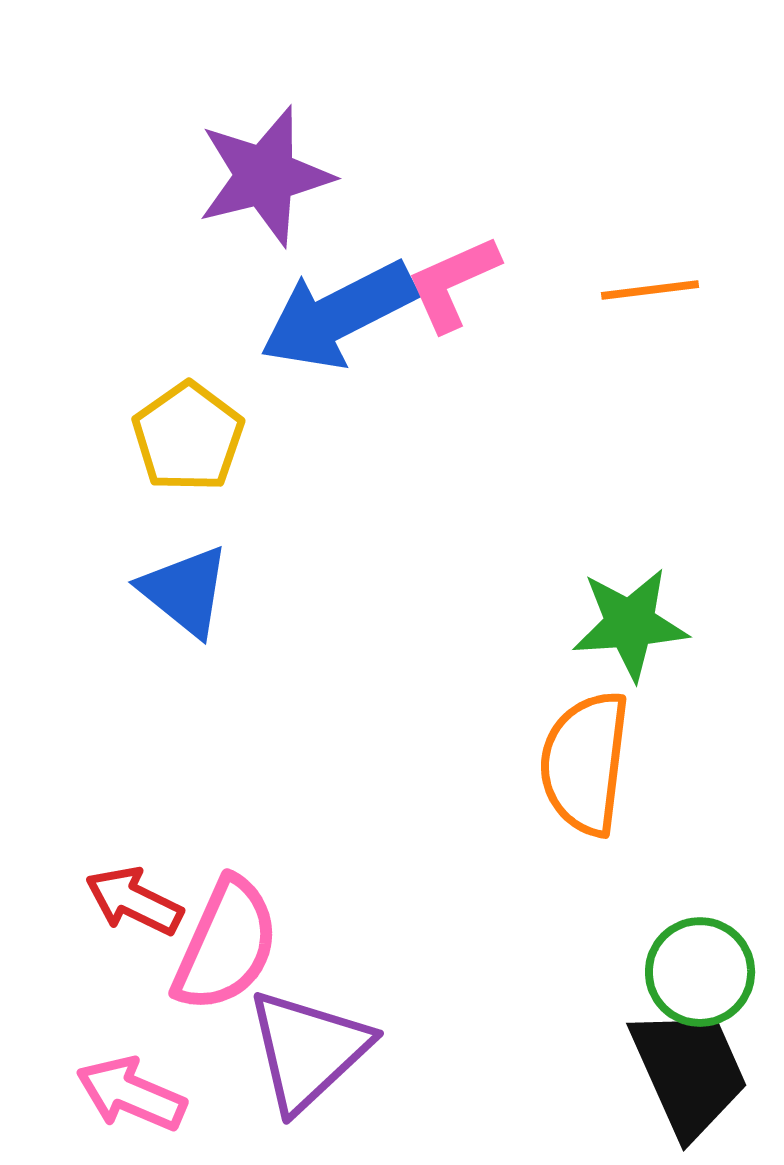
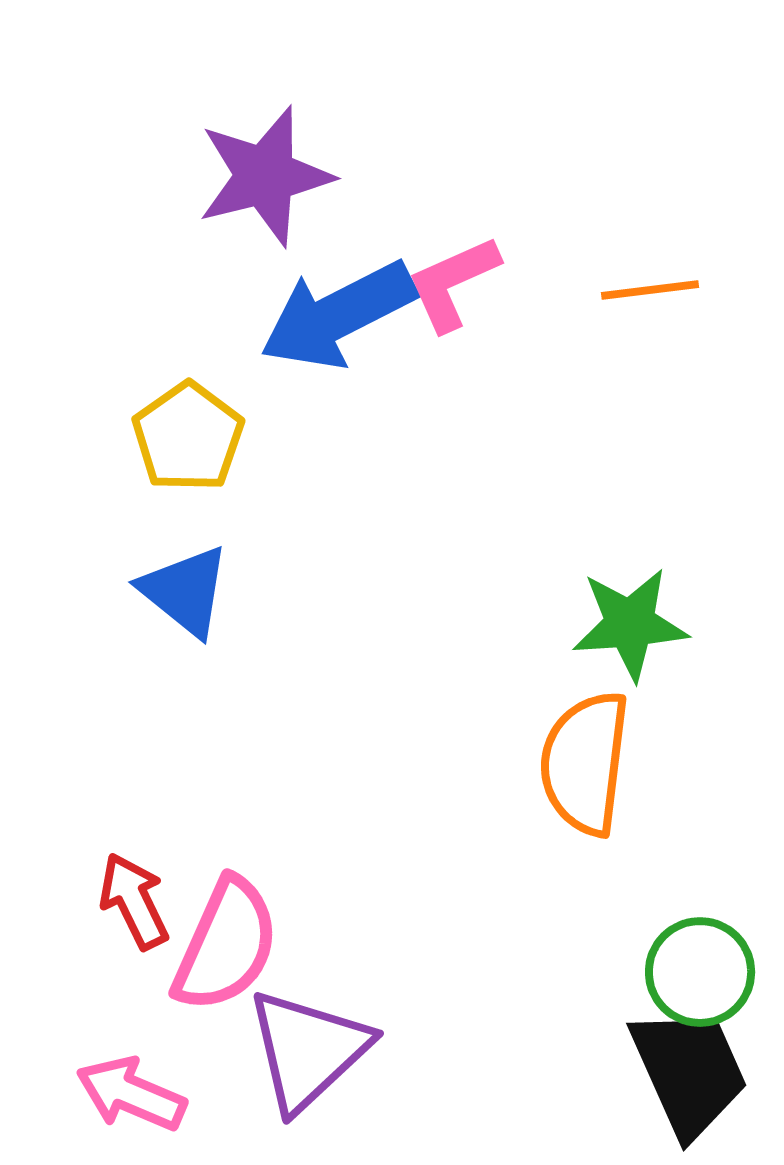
red arrow: rotated 38 degrees clockwise
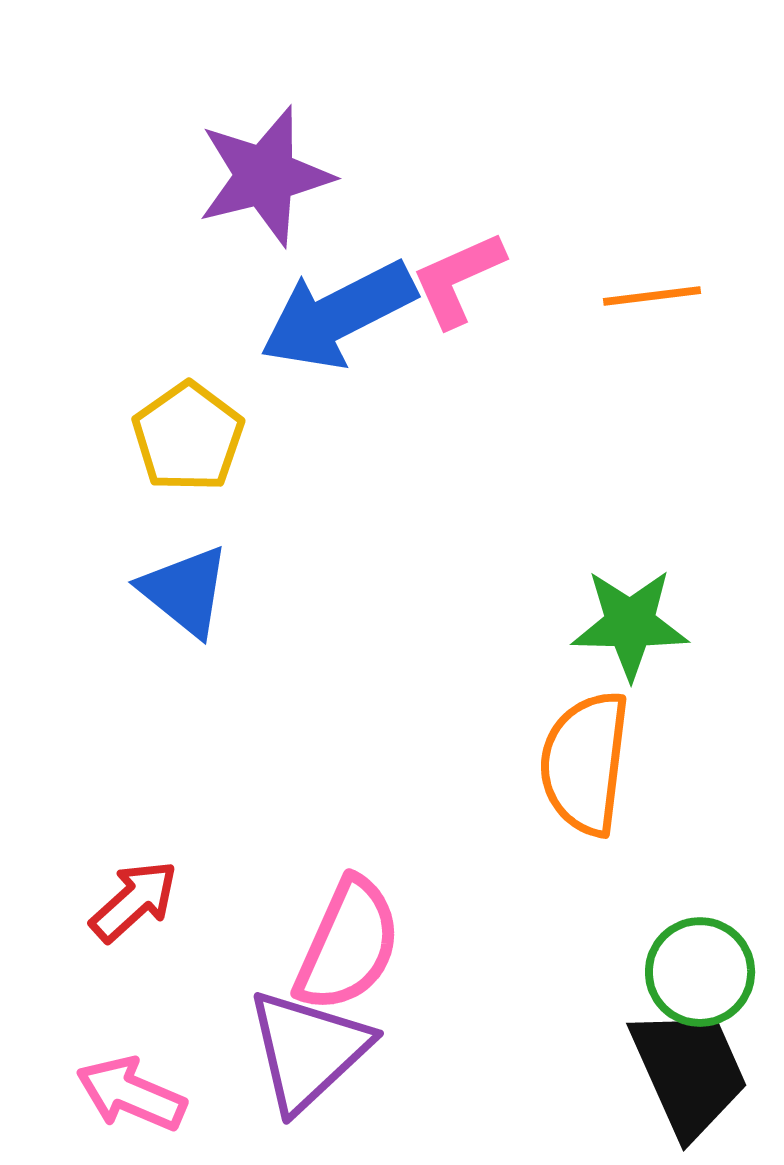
pink L-shape: moved 5 px right, 4 px up
orange line: moved 2 px right, 6 px down
green star: rotated 5 degrees clockwise
red arrow: rotated 74 degrees clockwise
pink semicircle: moved 122 px right
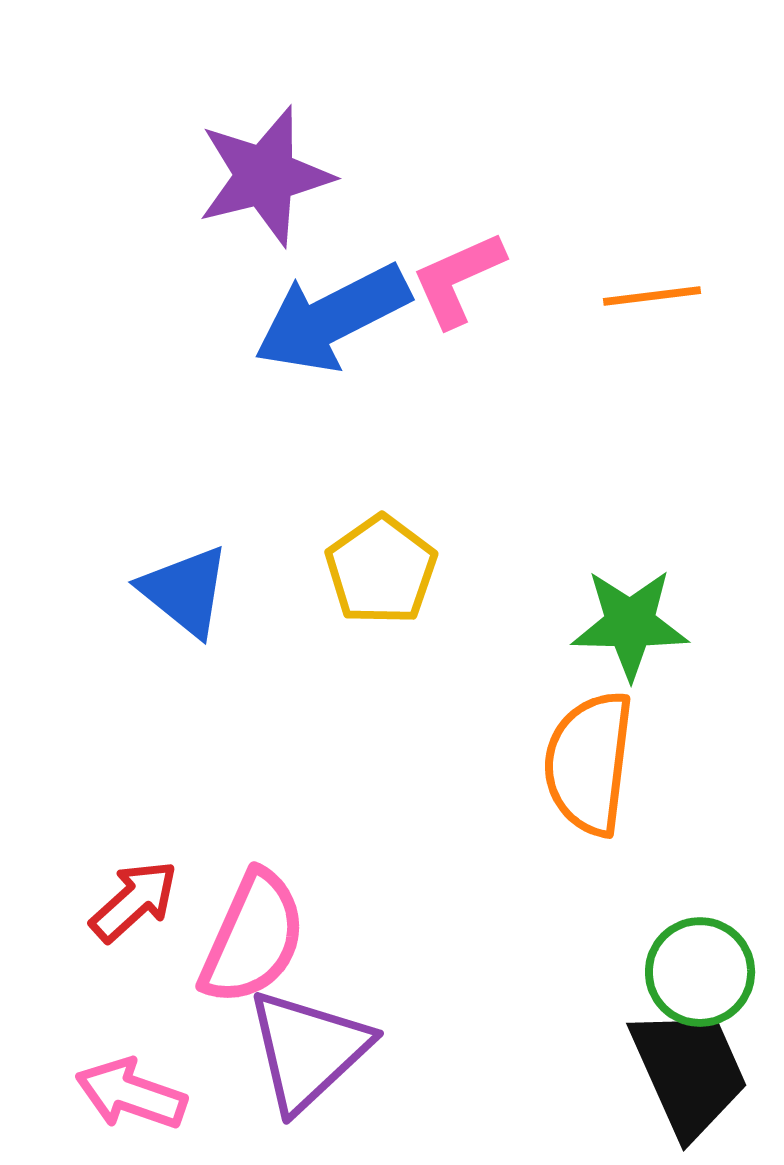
blue arrow: moved 6 px left, 3 px down
yellow pentagon: moved 193 px right, 133 px down
orange semicircle: moved 4 px right
pink semicircle: moved 95 px left, 7 px up
pink arrow: rotated 4 degrees counterclockwise
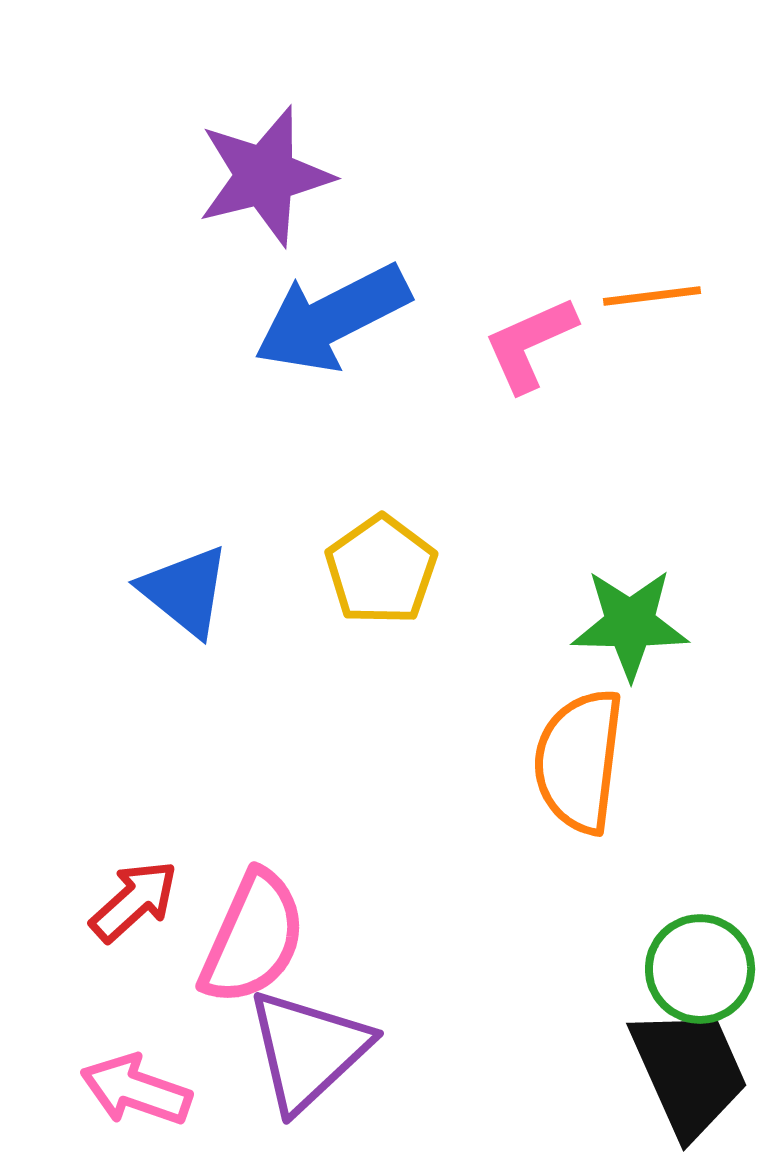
pink L-shape: moved 72 px right, 65 px down
orange semicircle: moved 10 px left, 2 px up
green circle: moved 3 px up
pink arrow: moved 5 px right, 4 px up
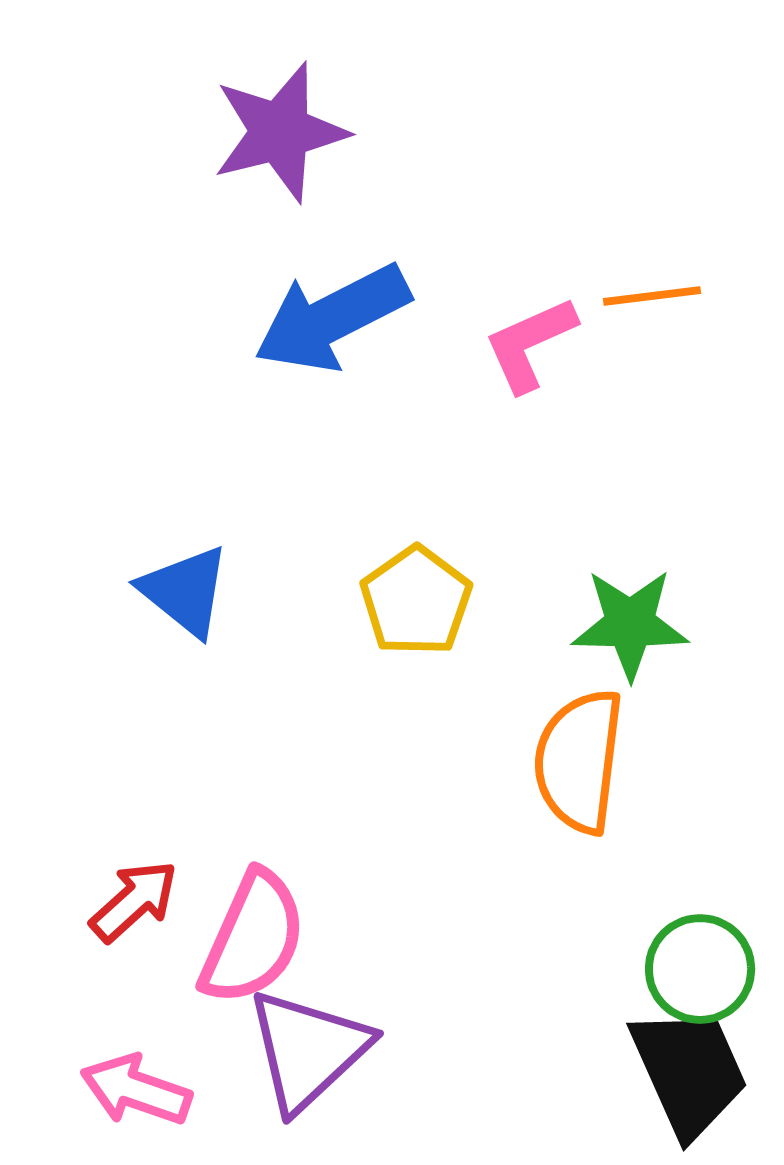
purple star: moved 15 px right, 44 px up
yellow pentagon: moved 35 px right, 31 px down
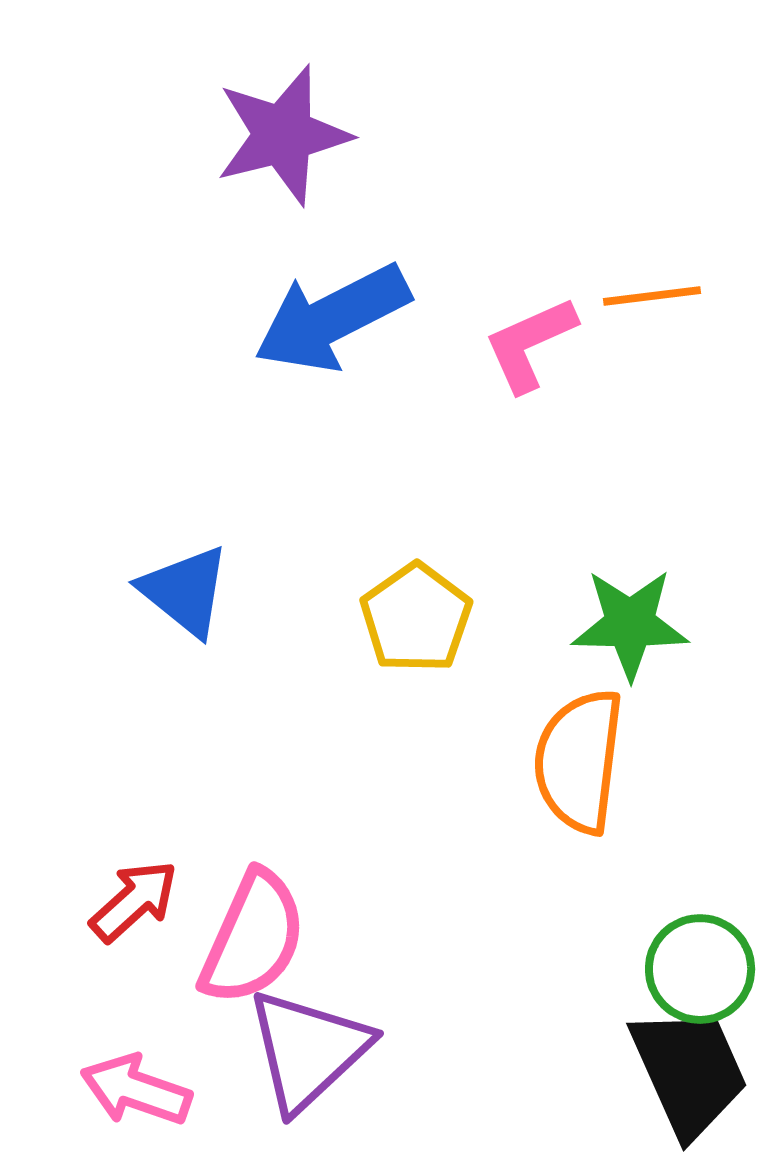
purple star: moved 3 px right, 3 px down
yellow pentagon: moved 17 px down
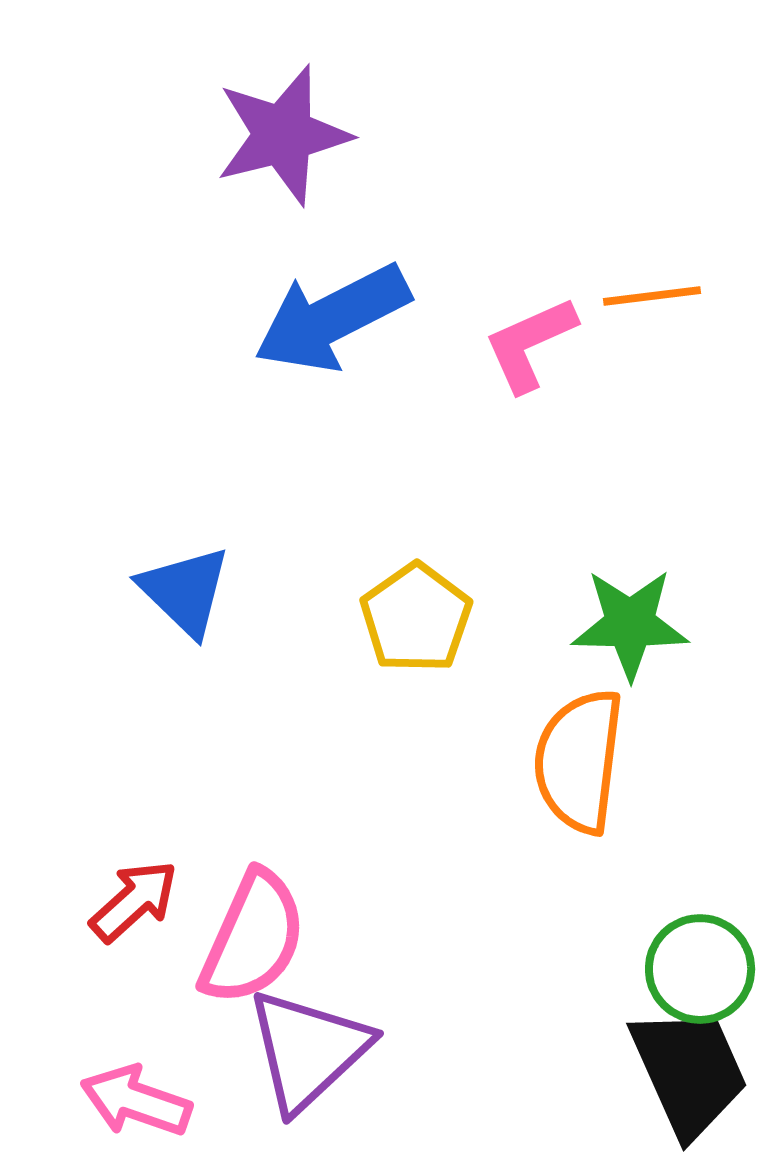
blue triangle: rotated 5 degrees clockwise
pink arrow: moved 11 px down
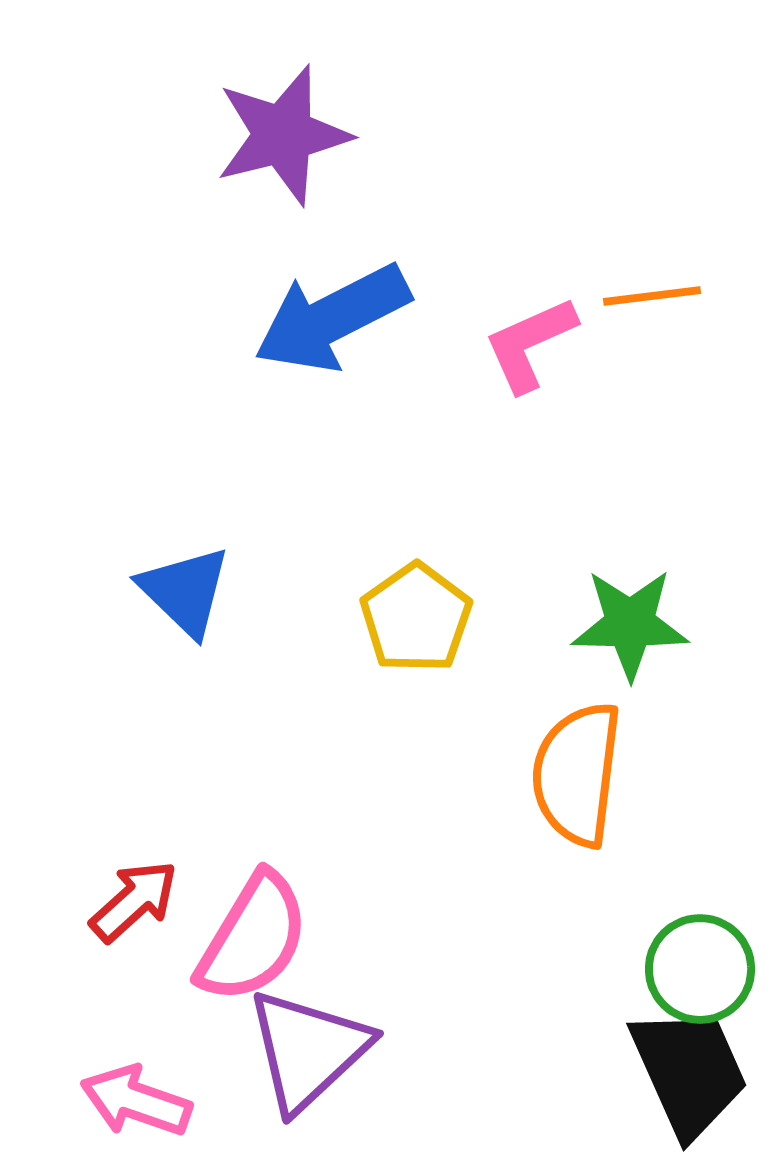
orange semicircle: moved 2 px left, 13 px down
pink semicircle: rotated 7 degrees clockwise
